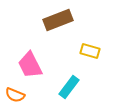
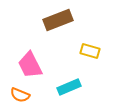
cyan rectangle: rotated 30 degrees clockwise
orange semicircle: moved 5 px right
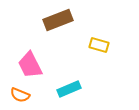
yellow rectangle: moved 9 px right, 6 px up
cyan rectangle: moved 2 px down
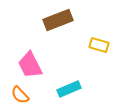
orange semicircle: rotated 24 degrees clockwise
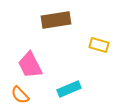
brown rectangle: moved 2 px left; rotated 12 degrees clockwise
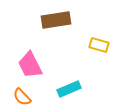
orange semicircle: moved 2 px right, 2 px down
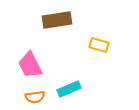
brown rectangle: moved 1 px right
orange semicircle: moved 13 px right; rotated 54 degrees counterclockwise
